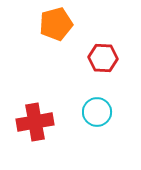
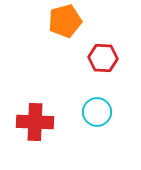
orange pentagon: moved 9 px right, 3 px up
red cross: rotated 12 degrees clockwise
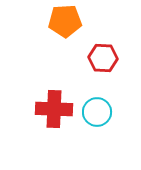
orange pentagon: rotated 12 degrees clockwise
red cross: moved 19 px right, 13 px up
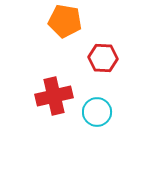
orange pentagon: rotated 12 degrees clockwise
red cross: moved 13 px up; rotated 15 degrees counterclockwise
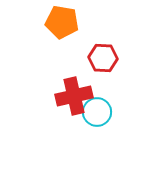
orange pentagon: moved 3 px left, 1 px down
red cross: moved 20 px right
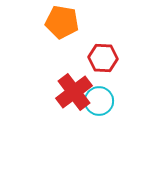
red cross: moved 4 px up; rotated 24 degrees counterclockwise
cyan circle: moved 2 px right, 11 px up
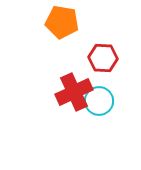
red cross: rotated 12 degrees clockwise
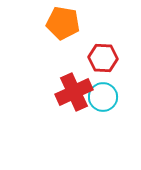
orange pentagon: moved 1 px right, 1 px down
cyan circle: moved 4 px right, 4 px up
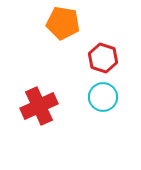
red hexagon: rotated 16 degrees clockwise
red cross: moved 35 px left, 14 px down
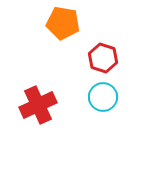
red cross: moved 1 px left, 1 px up
